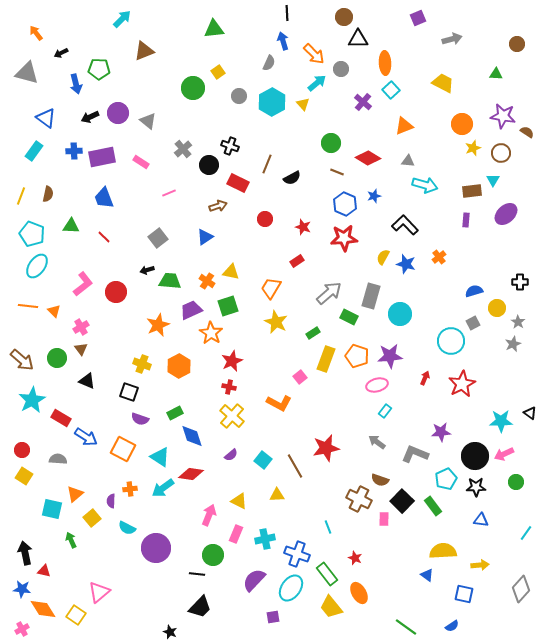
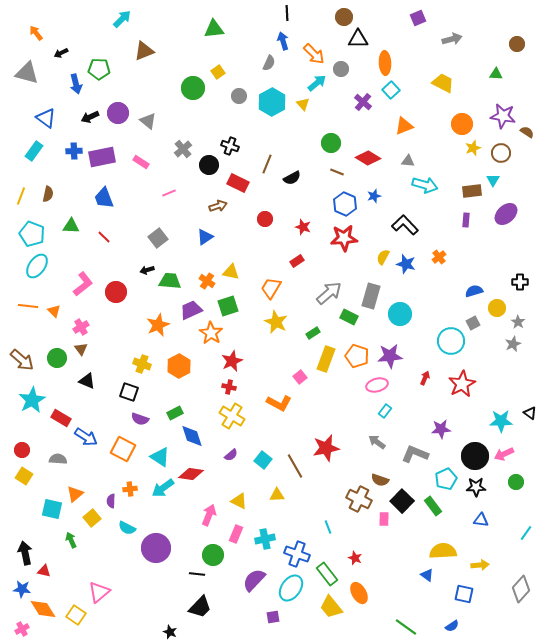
yellow cross at (232, 416): rotated 10 degrees counterclockwise
purple star at (441, 432): moved 3 px up
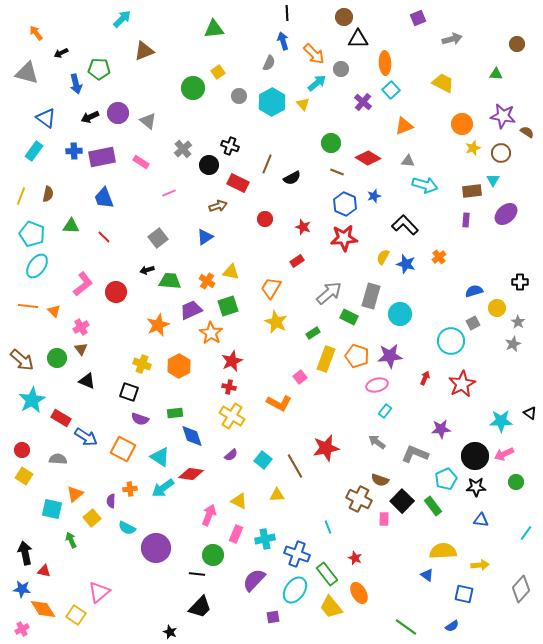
green rectangle at (175, 413): rotated 21 degrees clockwise
cyan ellipse at (291, 588): moved 4 px right, 2 px down
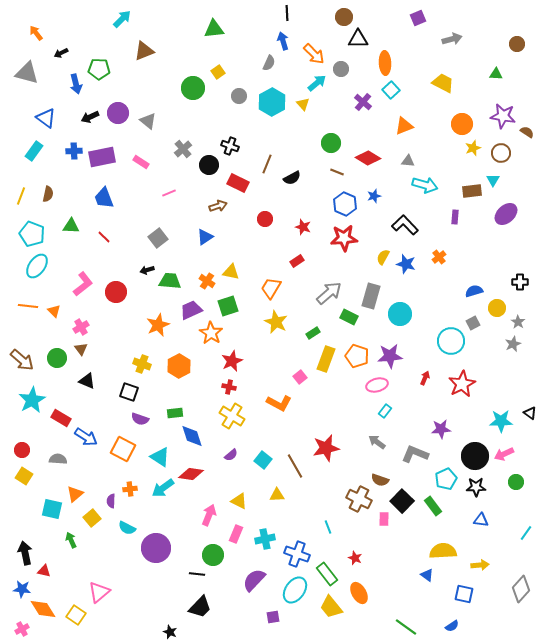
purple rectangle at (466, 220): moved 11 px left, 3 px up
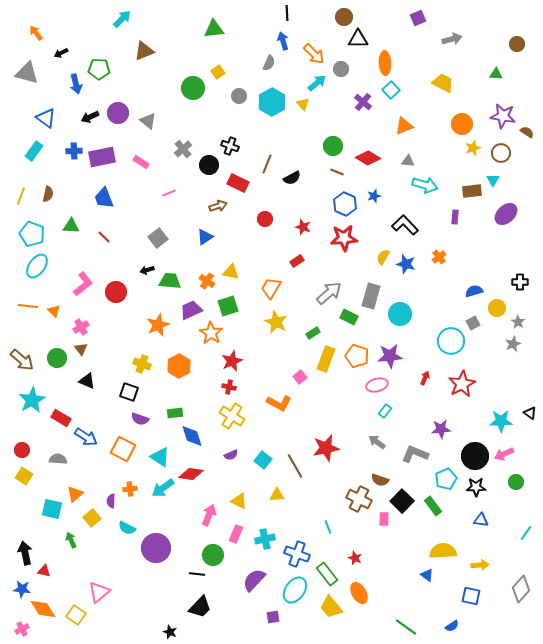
green circle at (331, 143): moved 2 px right, 3 px down
purple semicircle at (231, 455): rotated 16 degrees clockwise
blue square at (464, 594): moved 7 px right, 2 px down
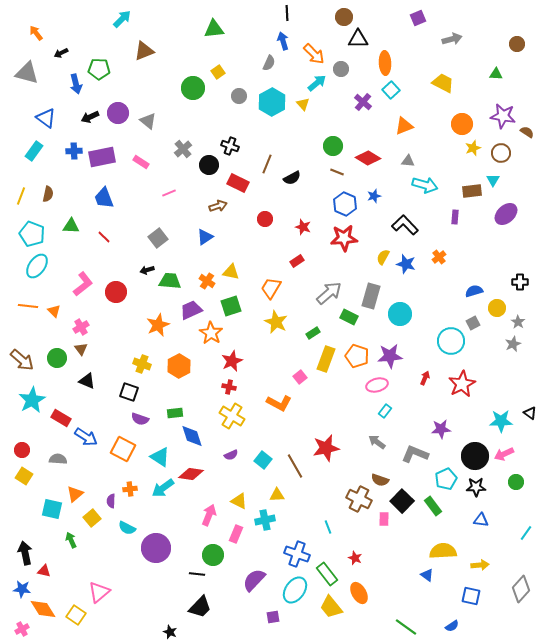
green square at (228, 306): moved 3 px right
cyan cross at (265, 539): moved 19 px up
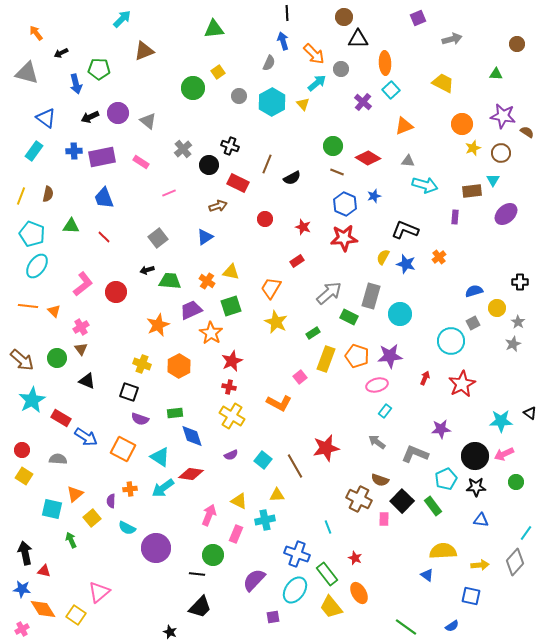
black L-shape at (405, 225): moved 5 px down; rotated 24 degrees counterclockwise
gray diamond at (521, 589): moved 6 px left, 27 px up
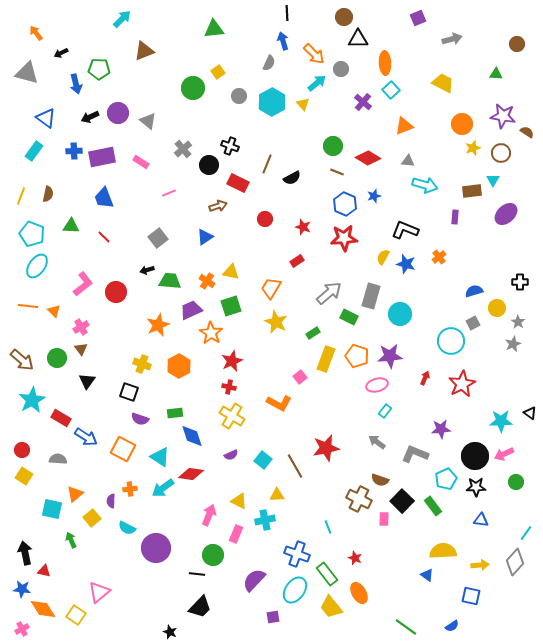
black triangle at (87, 381): rotated 42 degrees clockwise
